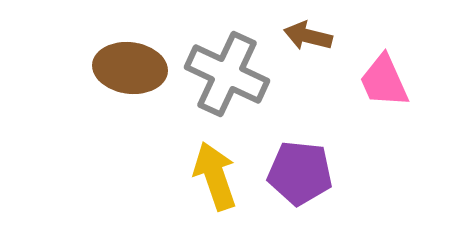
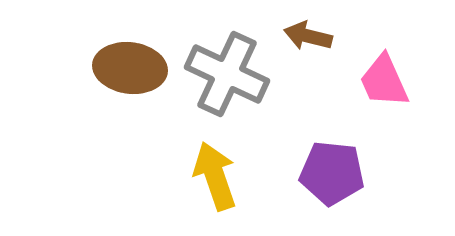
purple pentagon: moved 32 px right
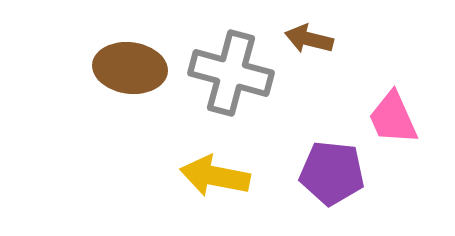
brown arrow: moved 1 px right, 3 px down
gray cross: moved 4 px right, 1 px up; rotated 10 degrees counterclockwise
pink trapezoid: moved 9 px right, 37 px down
yellow arrow: rotated 60 degrees counterclockwise
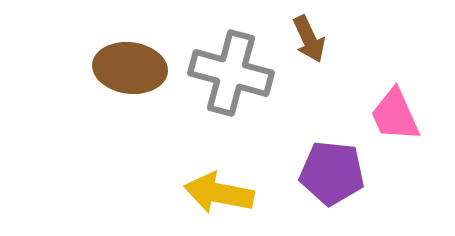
brown arrow: rotated 129 degrees counterclockwise
pink trapezoid: moved 2 px right, 3 px up
yellow arrow: moved 4 px right, 17 px down
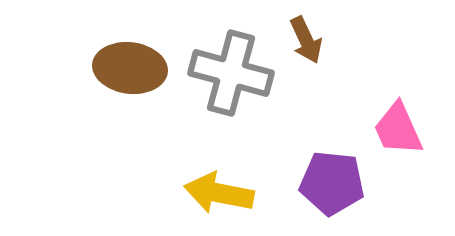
brown arrow: moved 3 px left, 1 px down
pink trapezoid: moved 3 px right, 14 px down
purple pentagon: moved 10 px down
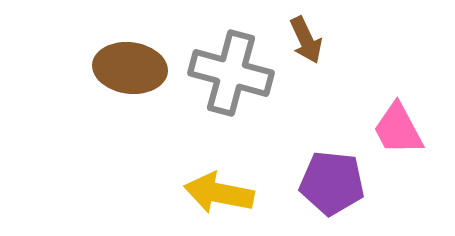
pink trapezoid: rotated 4 degrees counterclockwise
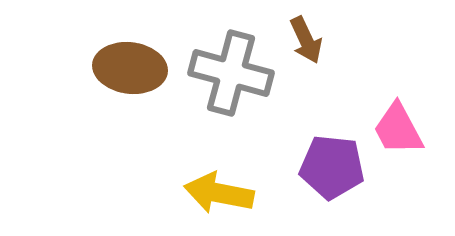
purple pentagon: moved 16 px up
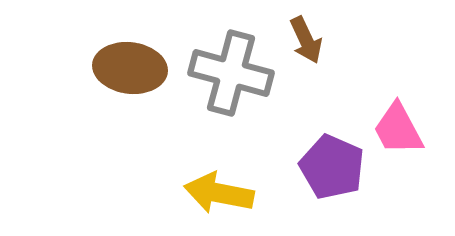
purple pentagon: rotated 18 degrees clockwise
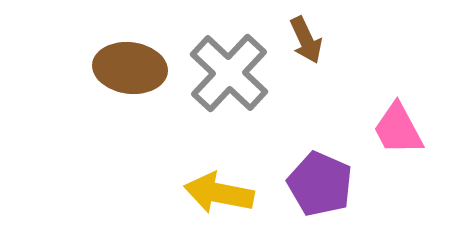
gray cross: moved 2 px left; rotated 28 degrees clockwise
purple pentagon: moved 12 px left, 17 px down
